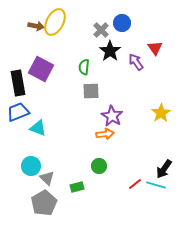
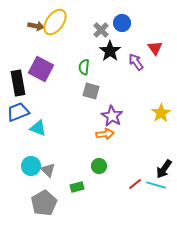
yellow ellipse: rotated 8 degrees clockwise
gray square: rotated 18 degrees clockwise
gray triangle: moved 1 px right, 8 px up
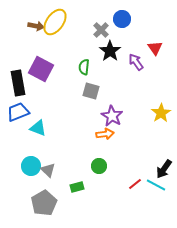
blue circle: moved 4 px up
cyan line: rotated 12 degrees clockwise
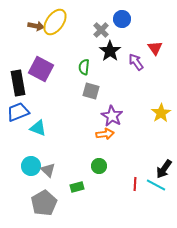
red line: rotated 48 degrees counterclockwise
